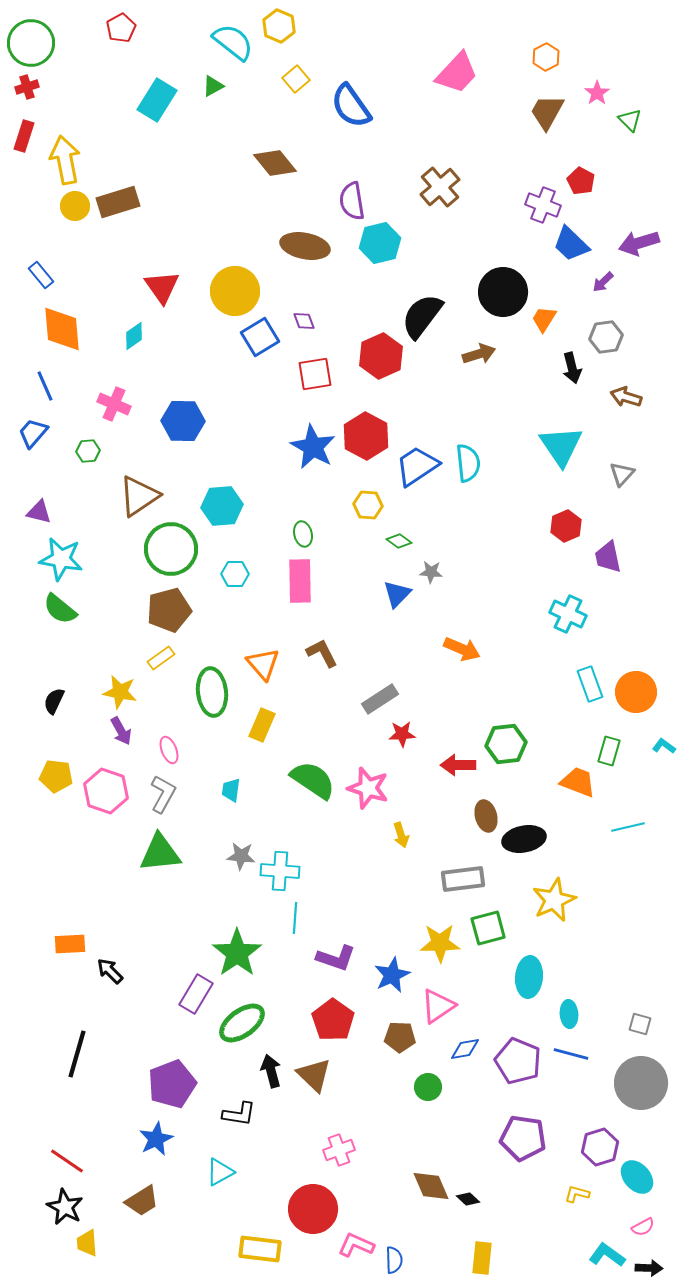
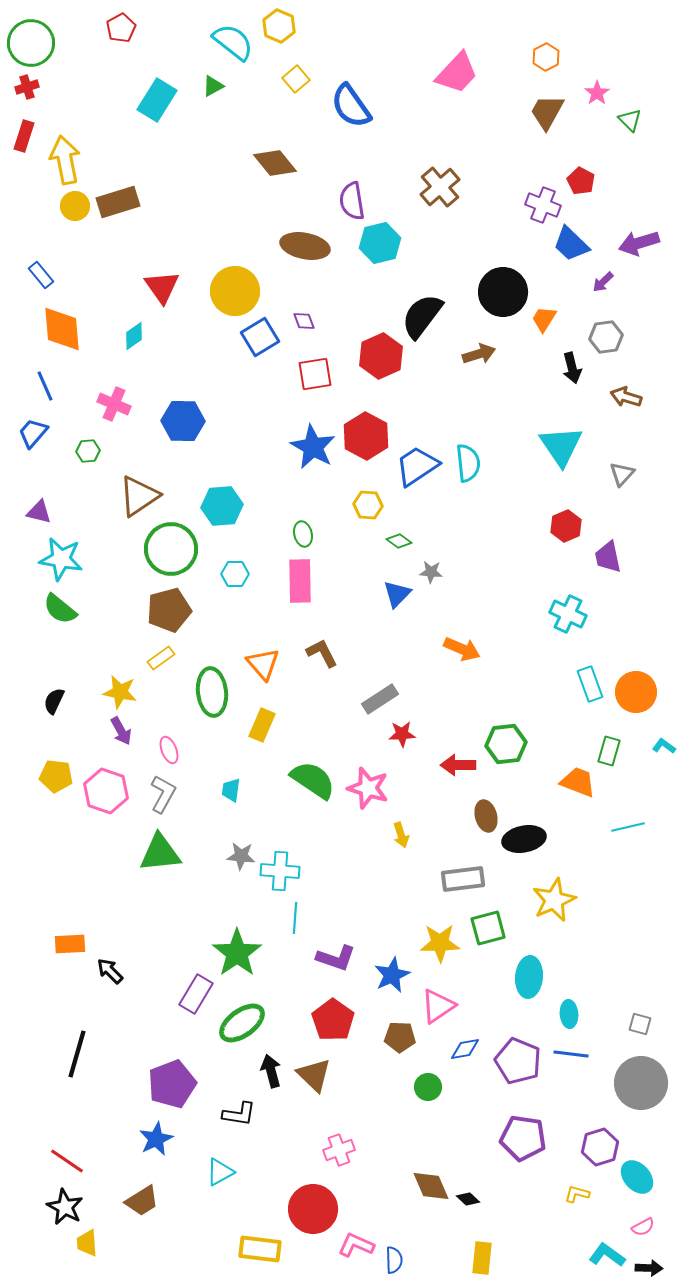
blue line at (571, 1054): rotated 8 degrees counterclockwise
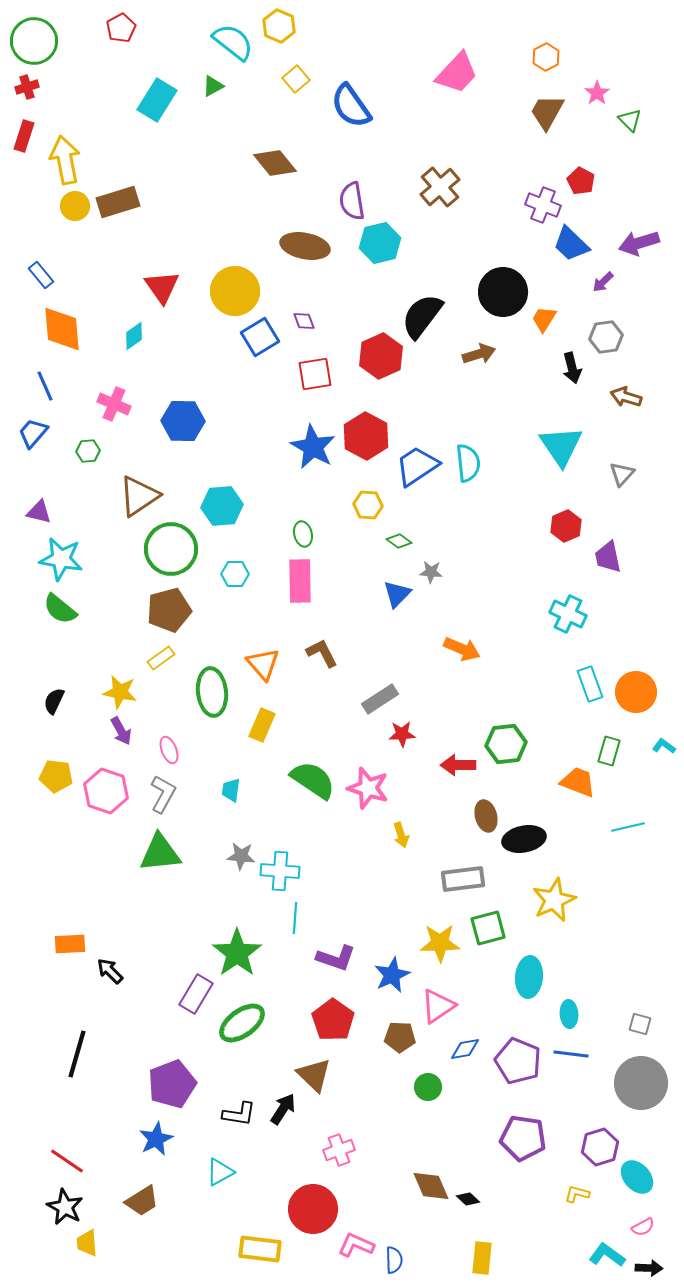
green circle at (31, 43): moved 3 px right, 2 px up
black arrow at (271, 1071): moved 12 px right, 38 px down; rotated 48 degrees clockwise
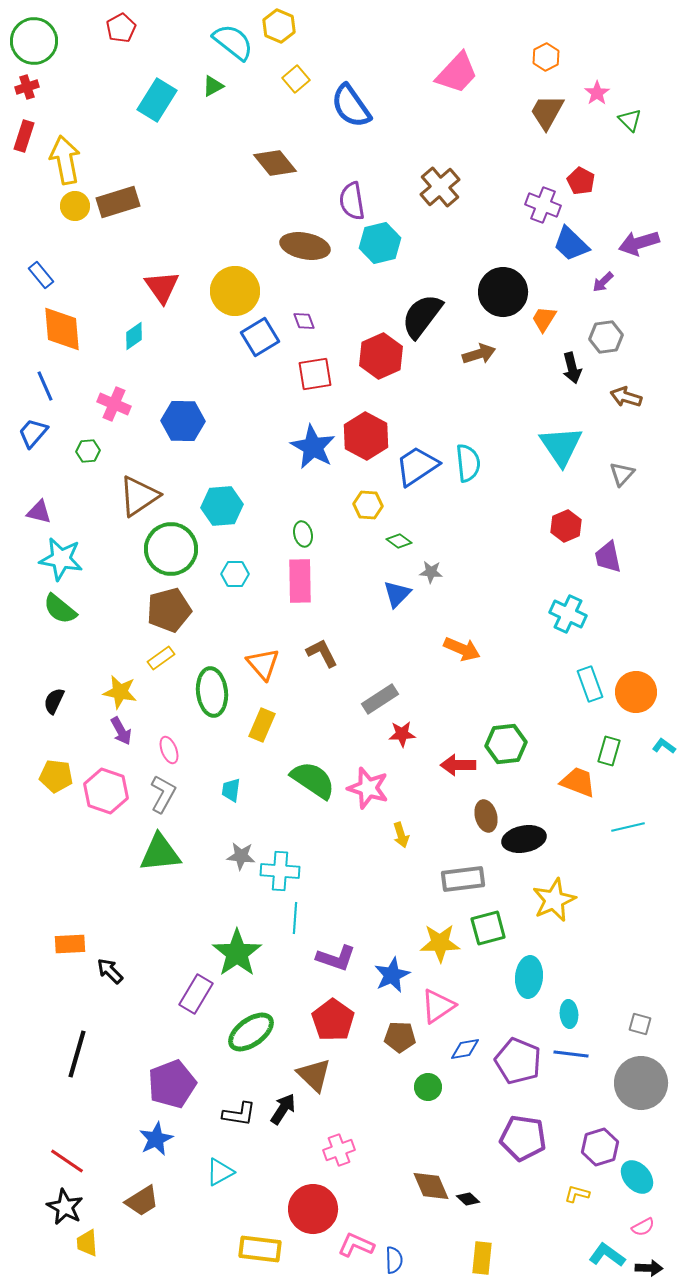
green ellipse at (242, 1023): moved 9 px right, 9 px down
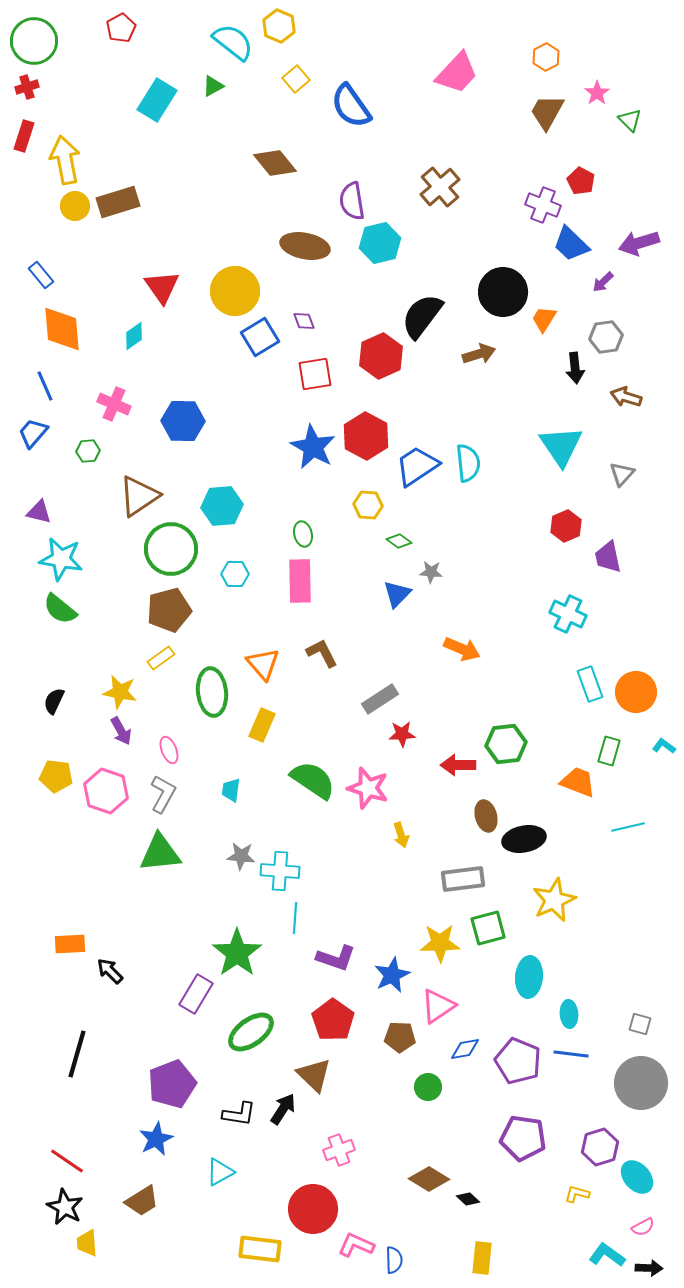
black arrow at (572, 368): moved 3 px right; rotated 8 degrees clockwise
brown diamond at (431, 1186): moved 2 px left, 7 px up; rotated 36 degrees counterclockwise
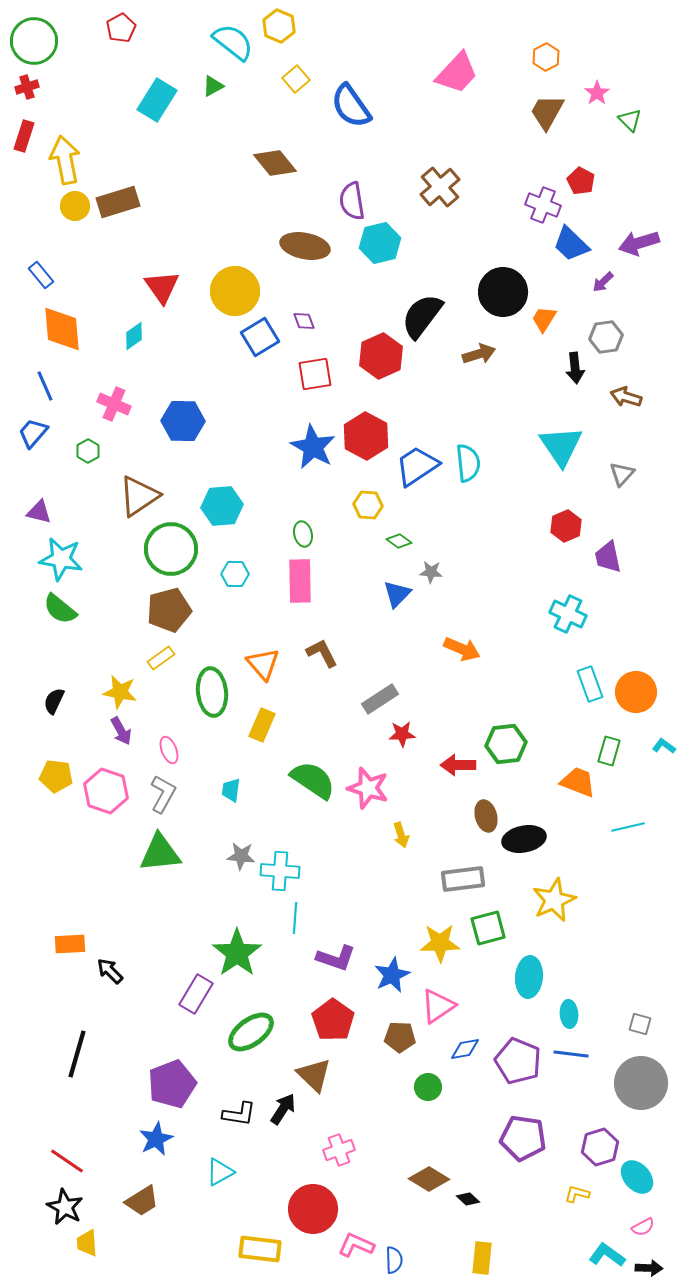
green hexagon at (88, 451): rotated 25 degrees counterclockwise
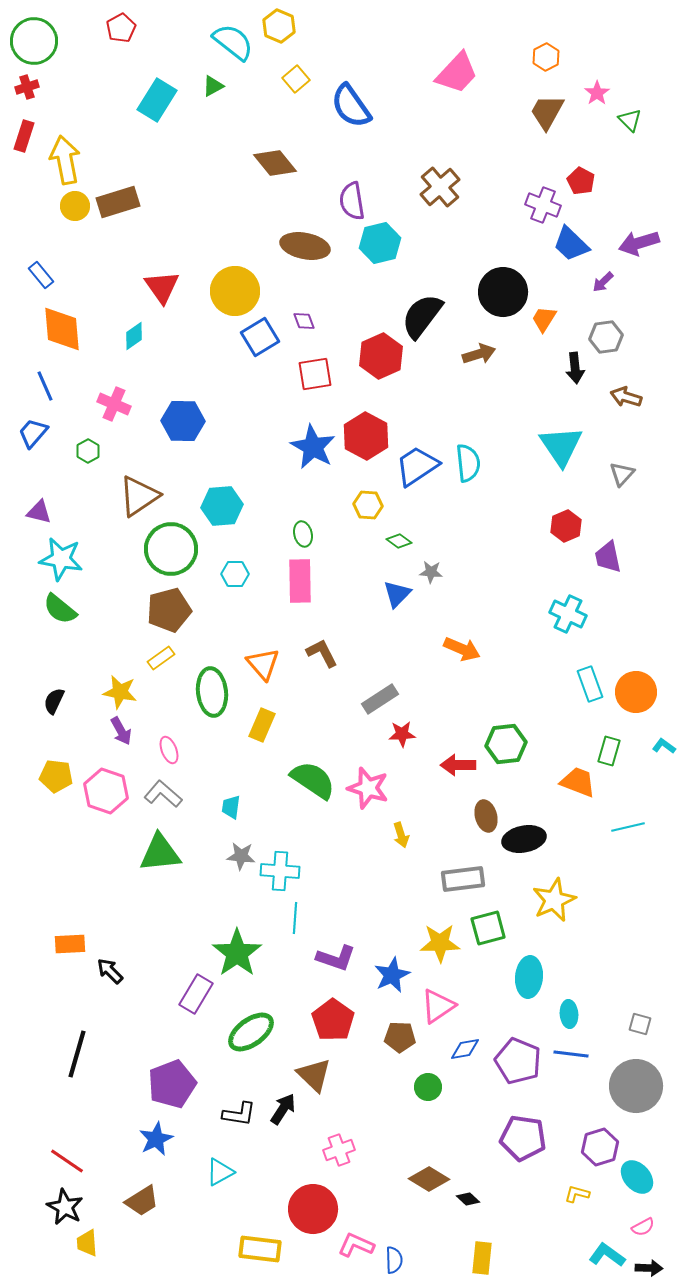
cyan trapezoid at (231, 790): moved 17 px down
gray L-shape at (163, 794): rotated 78 degrees counterclockwise
gray circle at (641, 1083): moved 5 px left, 3 px down
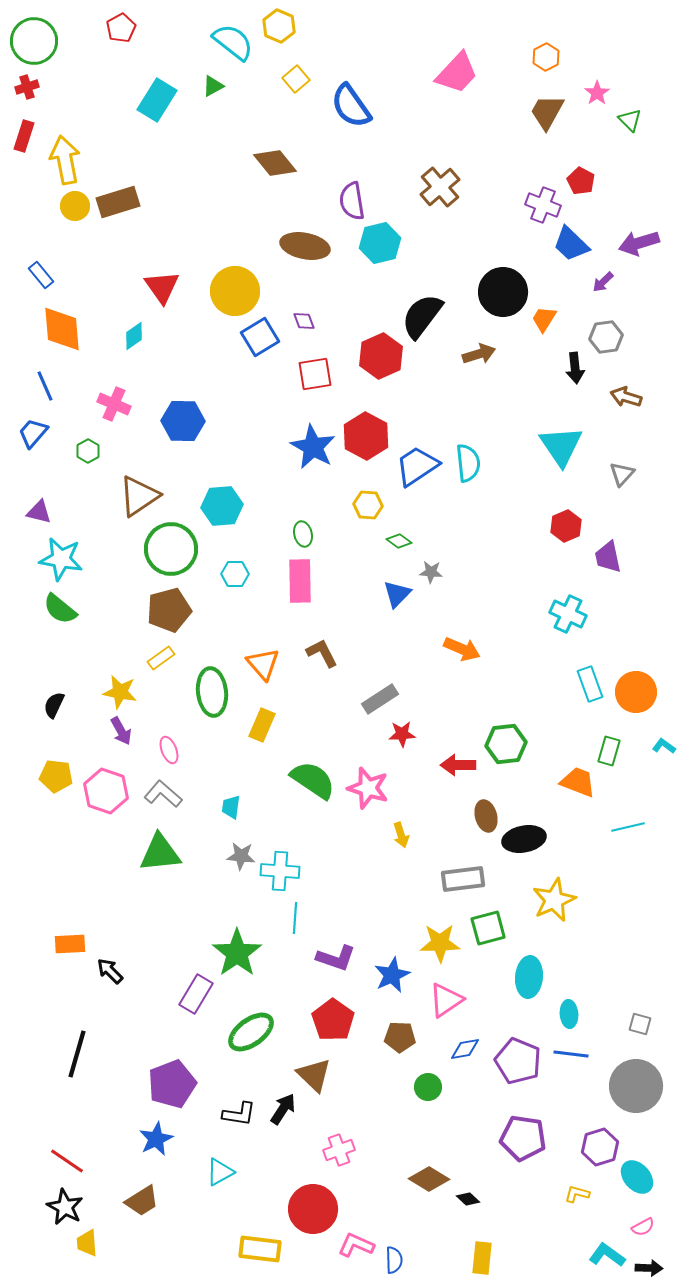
black semicircle at (54, 701): moved 4 px down
pink triangle at (438, 1006): moved 8 px right, 6 px up
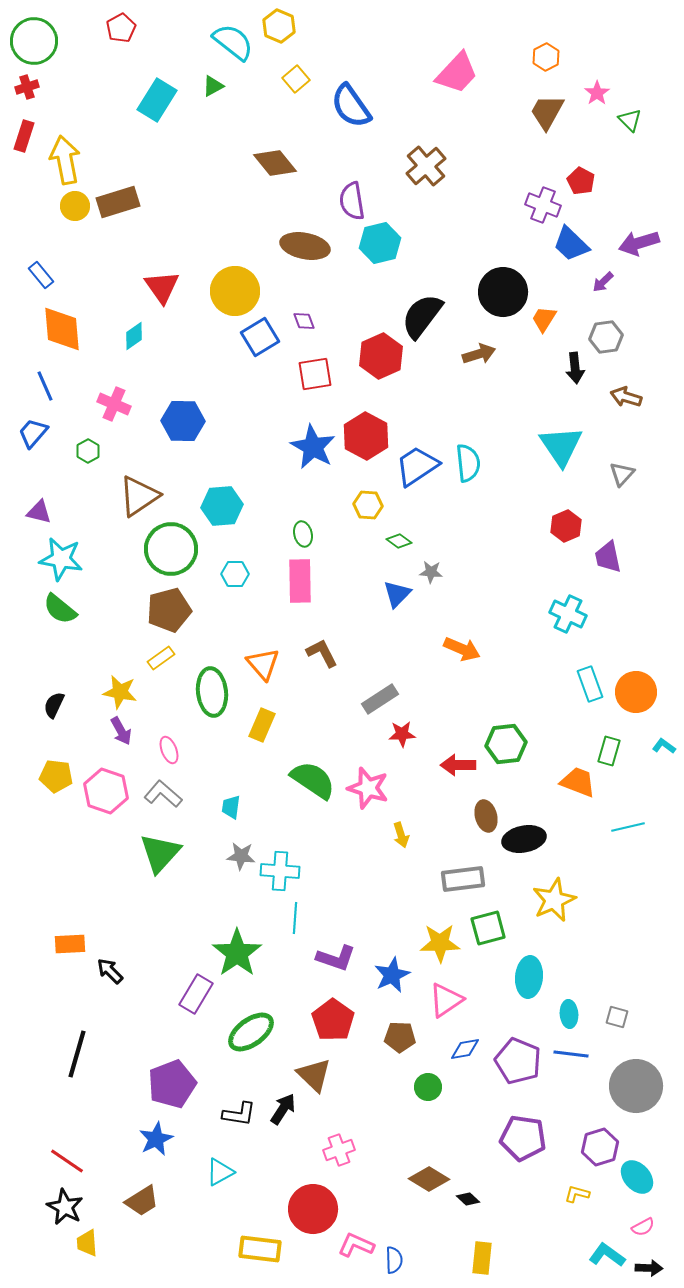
brown cross at (440, 187): moved 14 px left, 21 px up
green triangle at (160, 853): rotated 42 degrees counterclockwise
gray square at (640, 1024): moved 23 px left, 7 px up
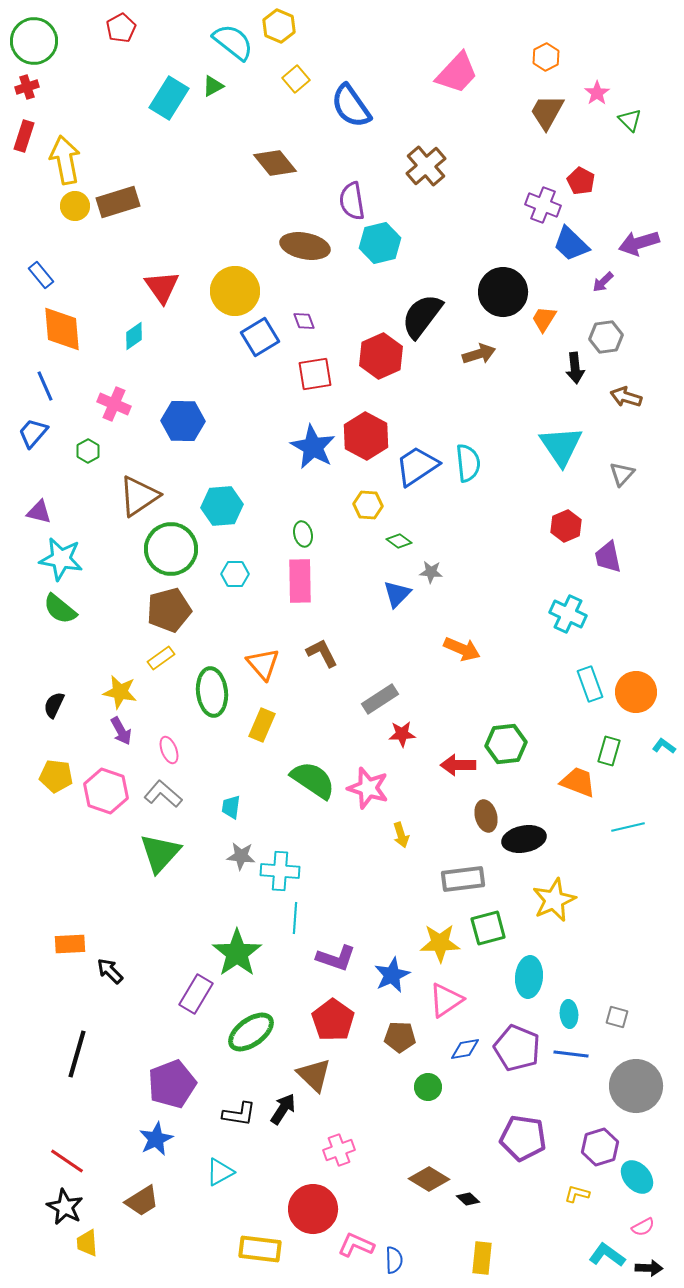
cyan rectangle at (157, 100): moved 12 px right, 2 px up
purple pentagon at (518, 1061): moved 1 px left, 13 px up
